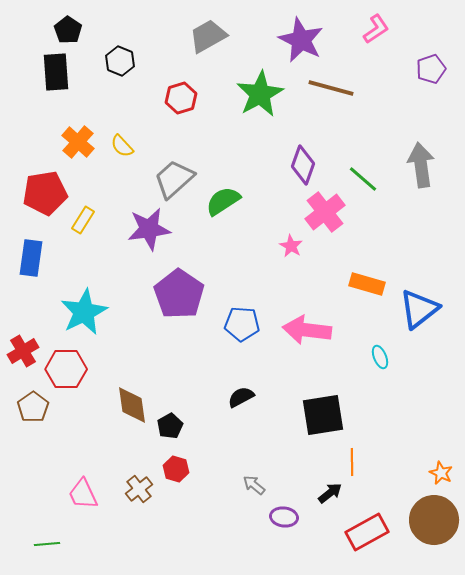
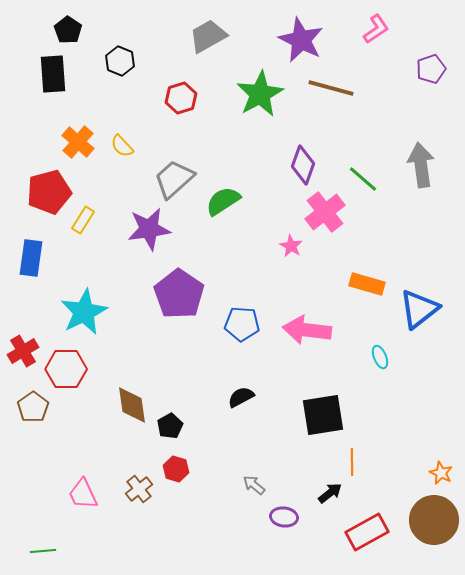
black rectangle at (56, 72): moved 3 px left, 2 px down
red pentagon at (45, 193): moved 4 px right, 1 px up; rotated 6 degrees counterclockwise
green line at (47, 544): moved 4 px left, 7 px down
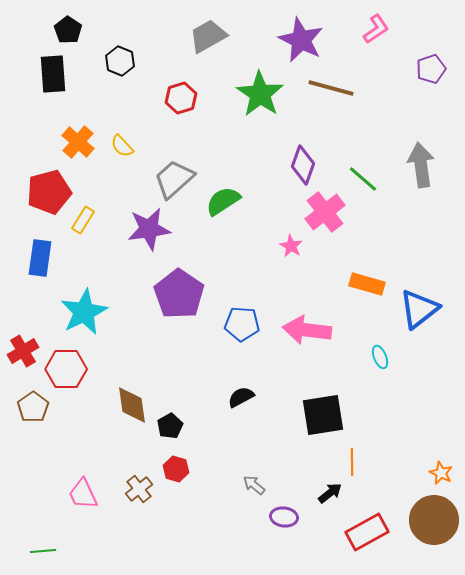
green star at (260, 94): rotated 9 degrees counterclockwise
blue rectangle at (31, 258): moved 9 px right
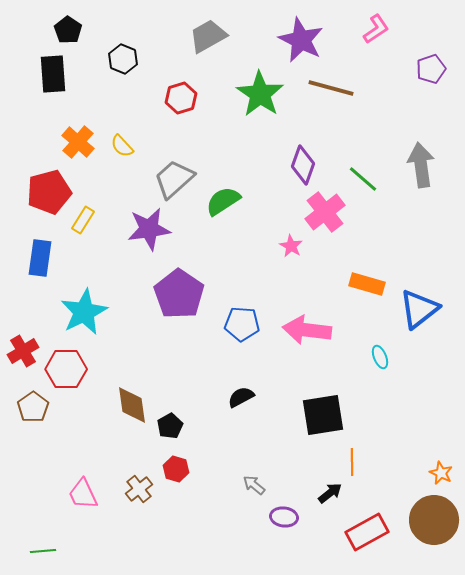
black hexagon at (120, 61): moved 3 px right, 2 px up
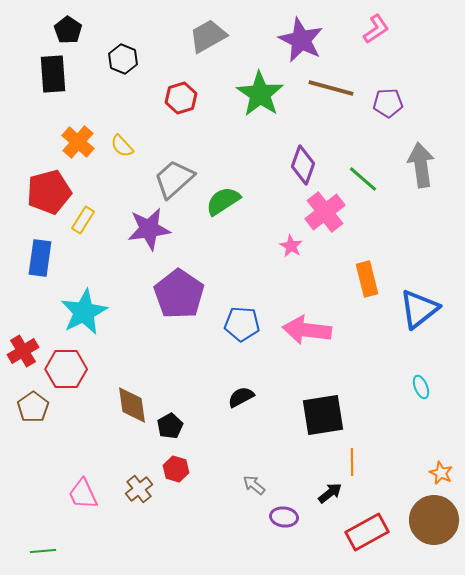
purple pentagon at (431, 69): moved 43 px left, 34 px down; rotated 16 degrees clockwise
orange rectangle at (367, 284): moved 5 px up; rotated 60 degrees clockwise
cyan ellipse at (380, 357): moved 41 px right, 30 px down
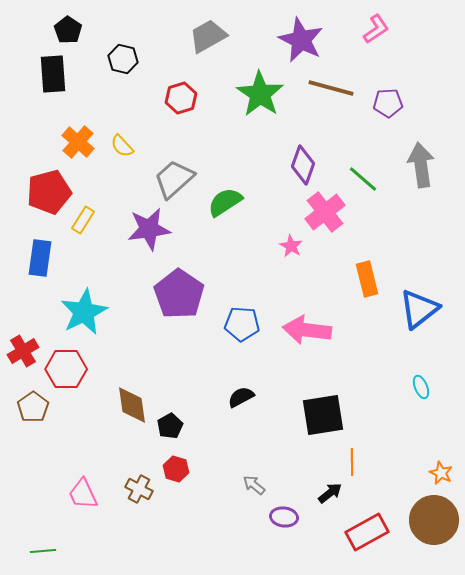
black hexagon at (123, 59): rotated 8 degrees counterclockwise
green semicircle at (223, 201): moved 2 px right, 1 px down
brown cross at (139, 489): rotated 24 degrees counterclockwise
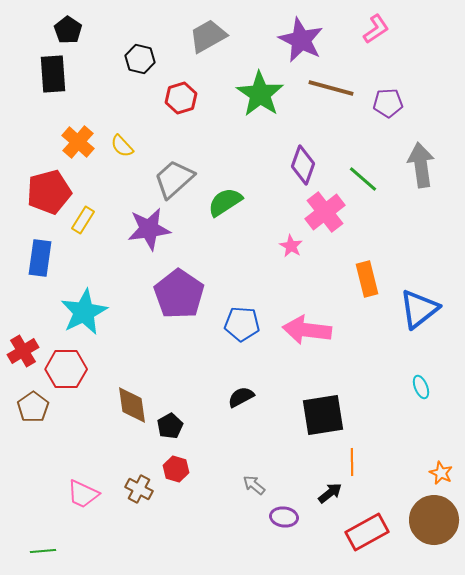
black hexagon at (123, 59): moved 17 px right
pink trapezoid at (83, 494): rotated 40 degrees counterclockwise
